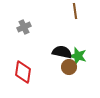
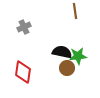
green star: rotated 24 degrees counterclockwise
brown circle: moved 2 px left, 1 px down
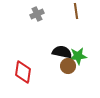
brown line: moved 1 px right
gray cross: moved 13 px right, 13 px up
brown circle: moved 1 px right, 2 px up
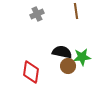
green star: moved 4 px right, 1 px down
red diamond: moved 8 px right
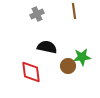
brown line: moved 2 px left
black semicircle: moved 15 px left, 5 px up
red diamond: rotated 15 degrees counterclockwise
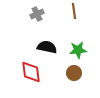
green star: moved 4 px left, 7 px up
brown circle: moved 6 px right, 7 px down
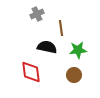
brown line: moved 13 px left, 17 px down
brown circle: moved 2 px down
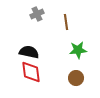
brown line: moved 5 px right, 6 px up
black semicircle: moved 18 px left, 5 px down
brown circle: moved 2 px right, 3 px down
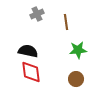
black semicircle: moved 1 px left, 1 px up
brown circle: moved 1 px down
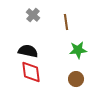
gray cross: moved 4 px left, 1 px down; rotated 24 degrees counterclockwise
